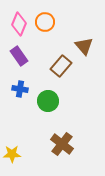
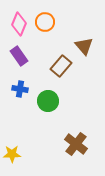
brown cross: moved 14 px right
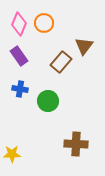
orange circle: moved 1 px left, 1 px down
brown triangle: rotated 18 degrees clockwise
brown rectangle: moved 4 px up
brown cross: rotated 35 degrees counterclockwise
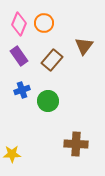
brown rectangle: moved 9 px left, 2 px up
blue cross: moved 2 px right, 1 px down; rotated 28 degrees counterclockwise
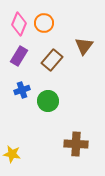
purple rectangle: rotated 66 degrees clockwise
yellow star: rotated 12 degrees clockwise
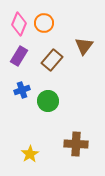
yellow star: moved 18 px right; rotated 30 degrees clockwise
